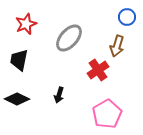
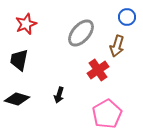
gray ellipse: moved 12 px right, 5 px up
black diamond: rotated 10 degrees counterclockwise
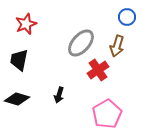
gray ellipse: moved 10 px down
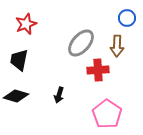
blue circle: moved 1 px down
brown arrow: rotated 15 degrees counterclockwise
red cross: rotated 30 degrees clockwise
black diamond: moved 1 px left, 3 px up
pink pentagon: rotated 8 degrees counterclockwise
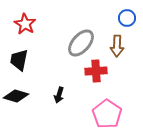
red star: moved 1 px left; rotated 20 degrees counterclockwise
red cross: moved 2 px left, 1 px down
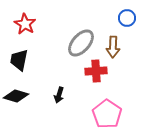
brown arrow: moved 4 px left, 1 px down
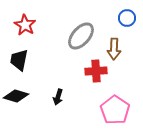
red star: moved 1 px down
gray ellipse: moved 7 px up
brown arrow: moved 1 px right, 2 px down
black arrow: moved 1 px left, 2 px down
pink pentagon: moved 8 px right, 4 px up
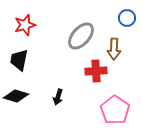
red star: rotated 25 degrees clockwise
